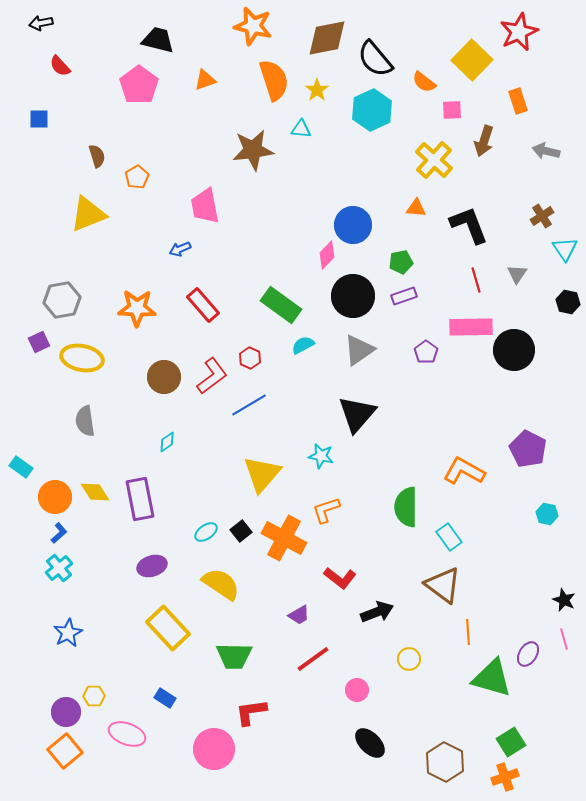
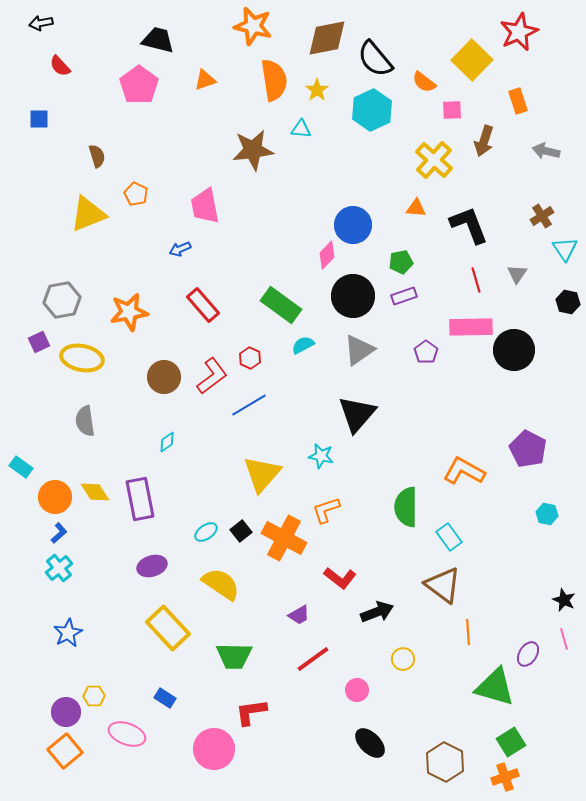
orange semicircle at (274, 80): rotated 9 degrees clockwise
orange pentagon at (137, 177): moved 1 px left, 17 px down; rotated 15 degrees counterclockwise
orange star at (137, 308): moved 8 px left, 4 px down; rotated 12 degrees counterclockwise
yellow circle at (409, 659): moved 6 px left
green triangle at (492, 678): moved 3 px right, 9 px down
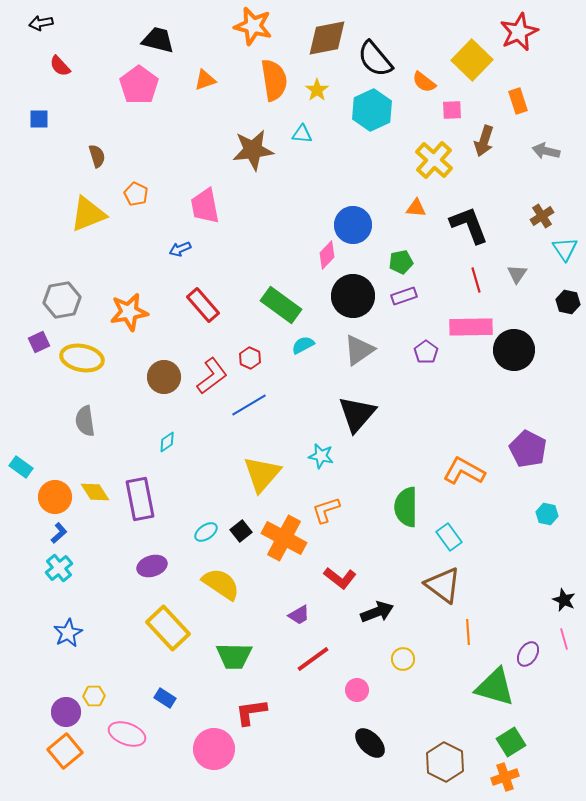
cyan triangle at (301, 129): moved 1 px right, 5 px down
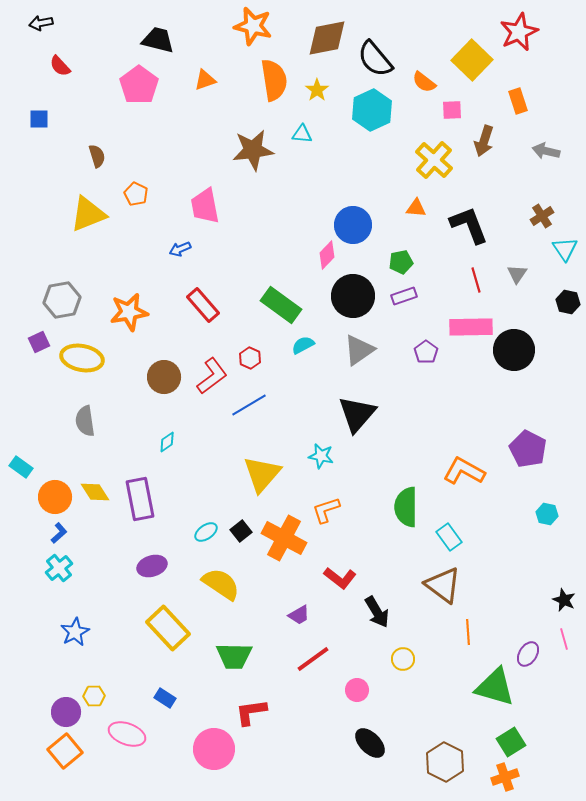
black arrow at (377, 612): rotated 80 degrees clockwise
blue star at (68, 633): moved 7 px right, 1 px up
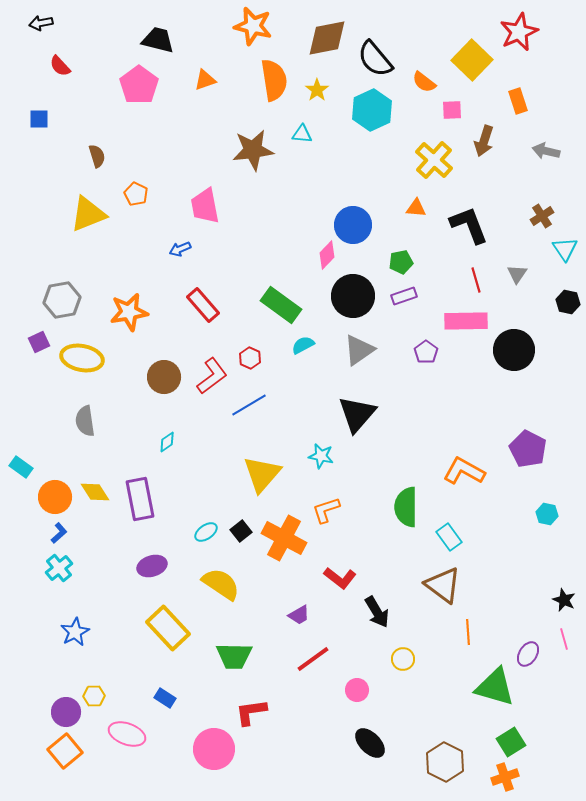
pink rectangle at (471, 327): moved 5 px left, 6 px up
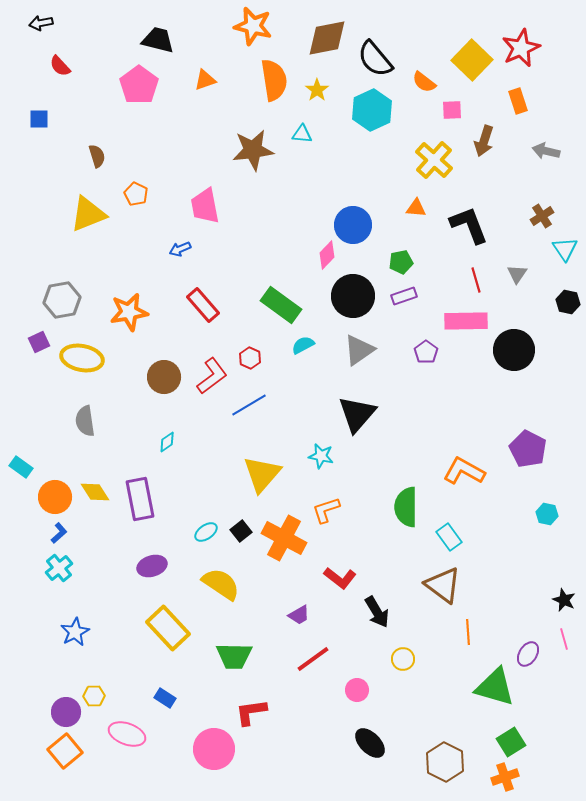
red star at (519, 32): moved 2 px right, 16 px down
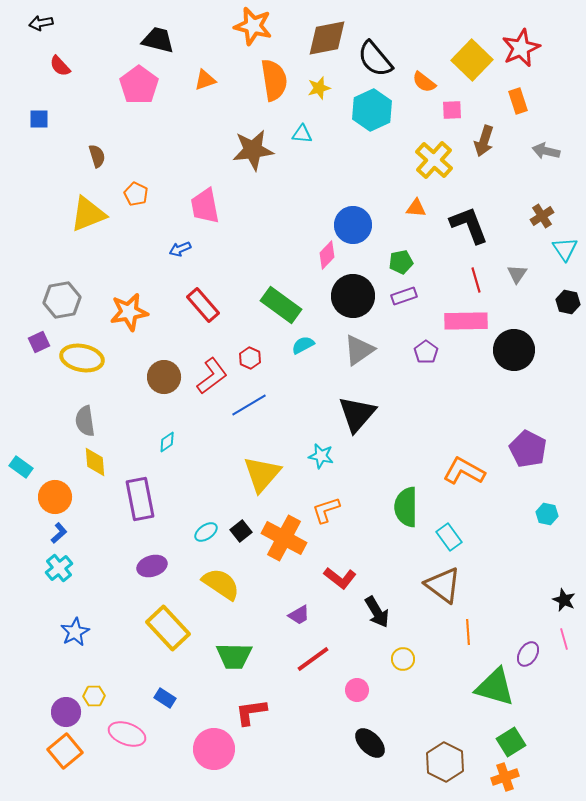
yellow star at (317, 90): moved 2 px right, 2 px up; rotated 20 degrees clockwise
yellow diamond at (95, 492): moved 30 px up; rotated 28 degrees clockwise
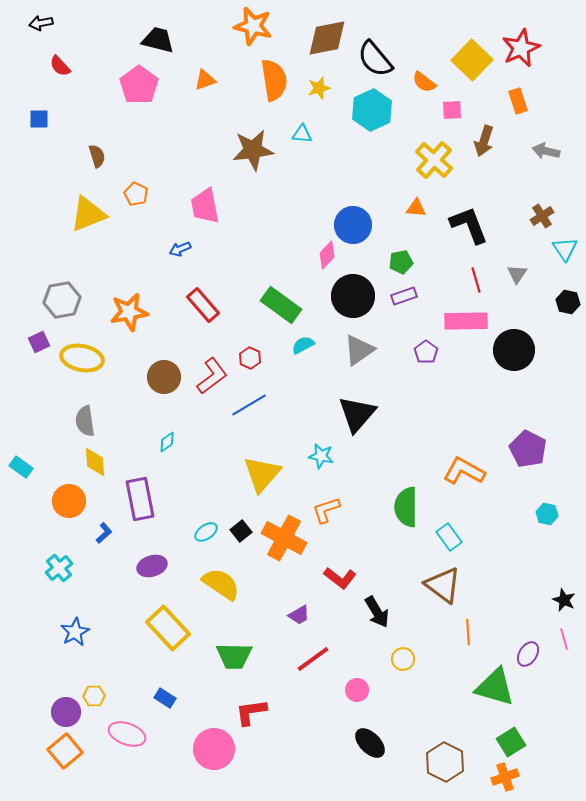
orange circle at (55, 497): moved 14 px right, 4 px down
blue L-shape at (59, 533): moved 45 px right
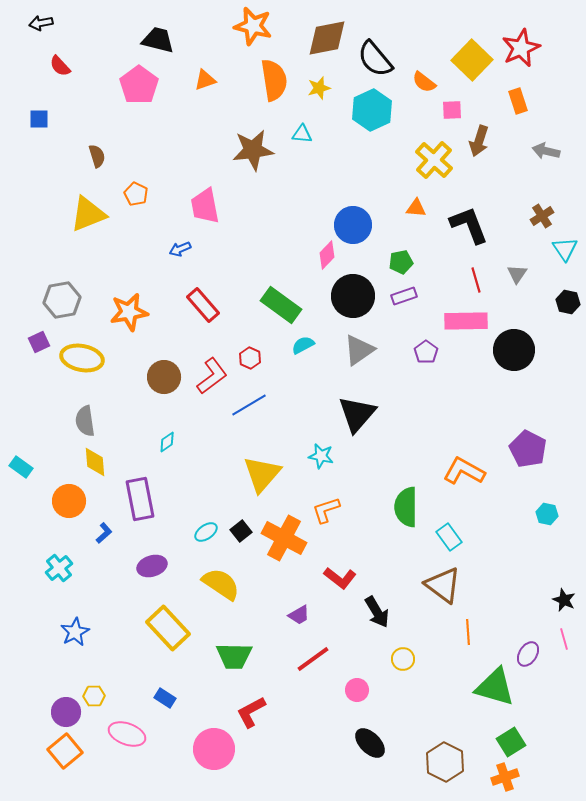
brown arrow at (484, 141): moved 5 px left
red L-shape at (251, 712): rotated 20 degrees counterclockwise
